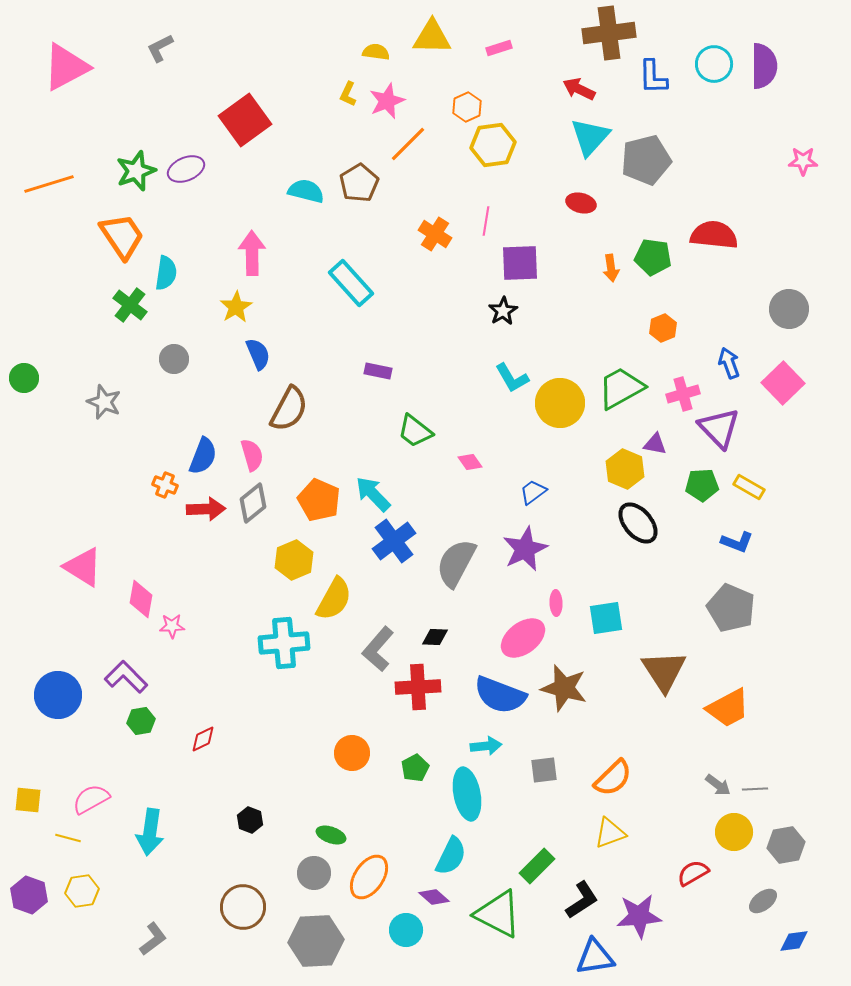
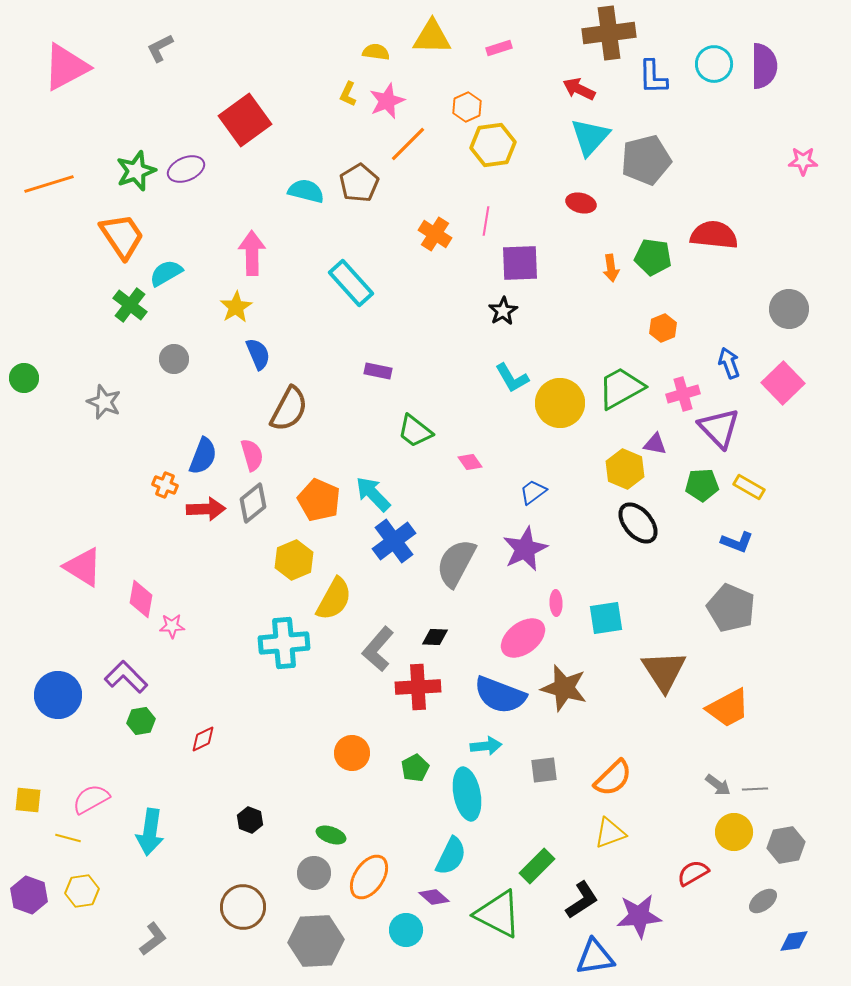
cyan semicircle at (166, 273): rotated 128 degrees counterclockwise
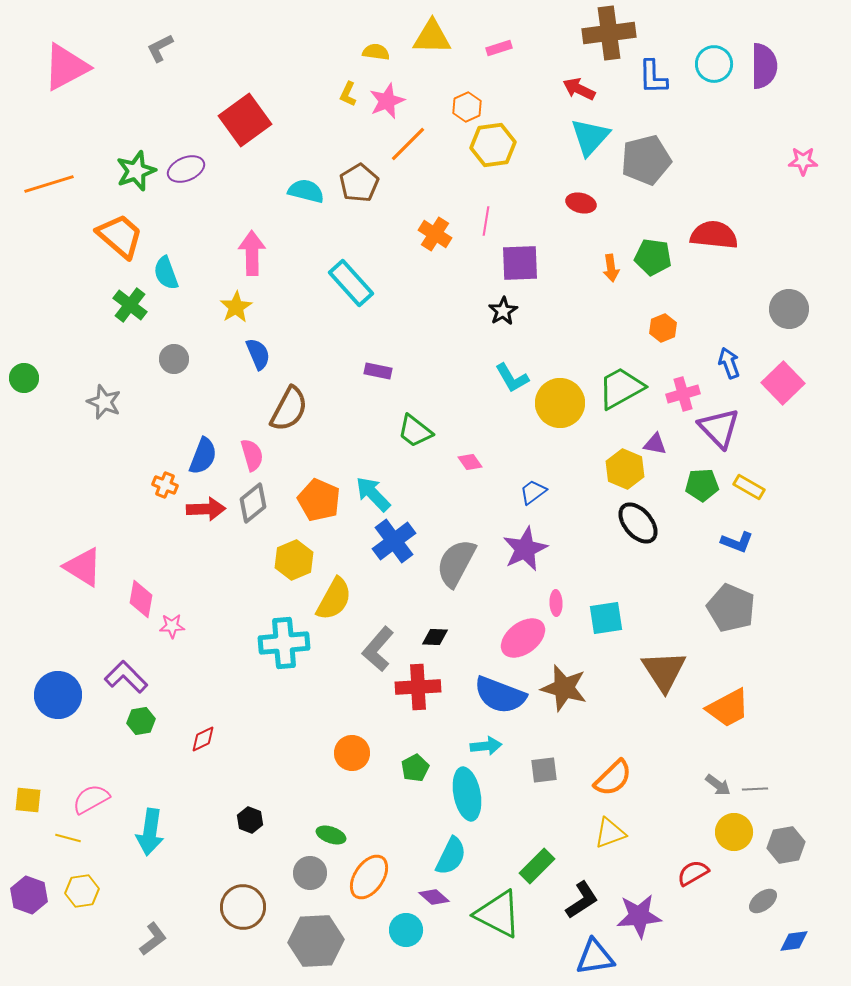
orange trapezoid at (122, 236): moved 2 px left; rotated 15 degrees counterclockwise
cyan semicircle at (166, 273): rotated 80 degrees counterclockwise
gray circle at (314, 873): moved 4 px left
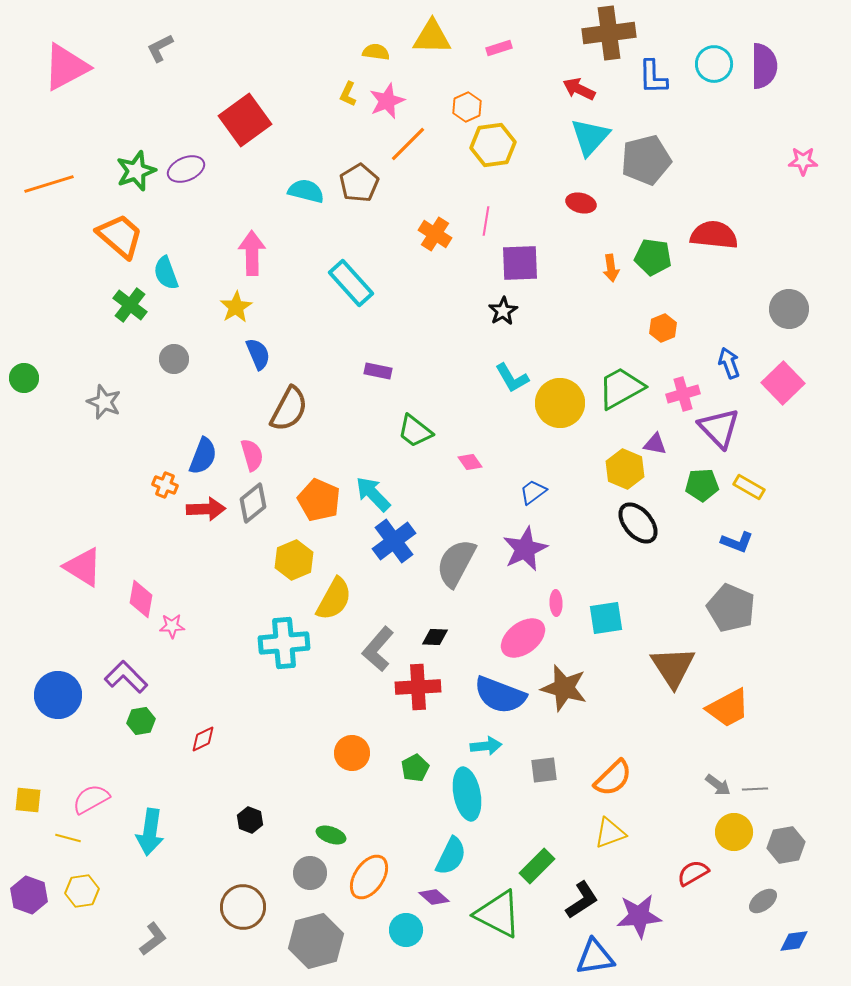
brown triangle at (664, 671): moved 9 px right, 4 px up
gray hexagon at (316, 941): rotated 12 degrees counterclockwise
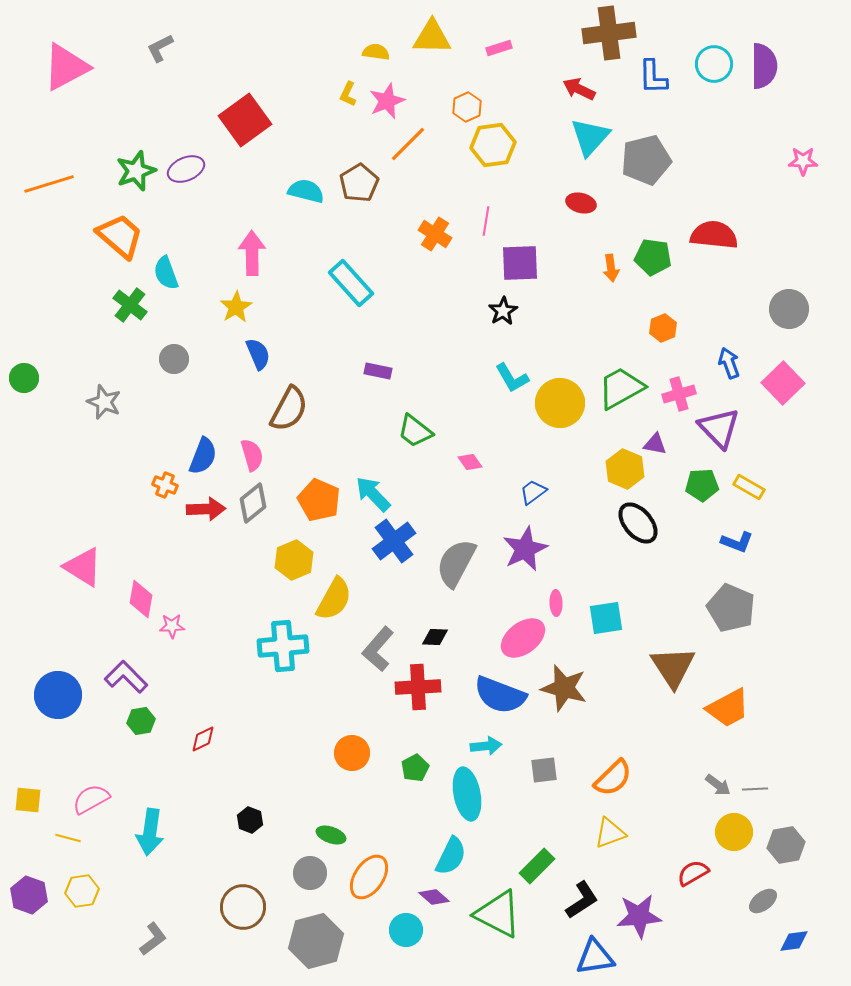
pink cross at (683, 394): moved 4 px left
cyan cross at (284, 643): moved 1 px left, 3 px down
